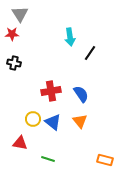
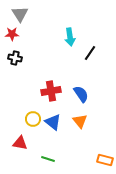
black cross: moved 1 px right, 5 px up
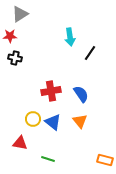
gray triangle: rotated 30 degrees clockwise
red star: moved 2 px left, 2 px down
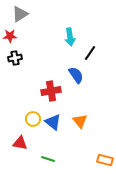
black cross: rotated 24 degrees counterclockwise
blue semicircle: moved 5 px left, 19 px up
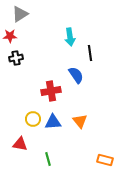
black line: rotated 42 degrees counterclockwise
black cross: moved 1 px right
blue triangle: rotated 42 degrees counterclockwise
red triangle: moved 1 px down
green line: rotated 56 degrees clockwise
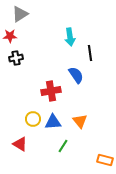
red triangle: rotated 21 degrees clockwise
green line: moved 15 px right, 13 px up; rotated 48 degrees clockwise
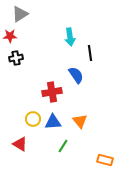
red cross: moved 1 px right, 1 px down
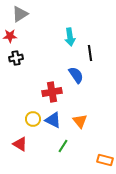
blue triangle: moved 2 px up; rotated 30 degrees clockwise
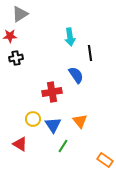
blue triangle: moved 5 px down; rotated 30 degrees clockwise
orange rectangle: rotated 21 degrees clockwise
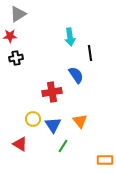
gray triangle: moved 2 px left
orange rectangle: rotated 35 degrees counterclockwise
